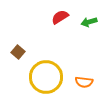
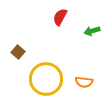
red semicircle: rotated 30 degrees counterclockwise
green arrow: moved 3 px right, 9 px down
yellow circle: moved 2 px down
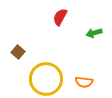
green arrow: moved 2 px right, 2 px down
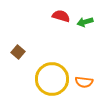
red semicircle: moved 1 px right, 1 px up; rotated 78 degrees clockwise
green arrow: moved 9 px left, 11 px up
yellow circle: moved 6 px right
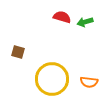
red semicircle: moved 1 px right, 1 px down
brown square: rotated 24 degrees counterclockwise
orange semicircle: moved 5 px right
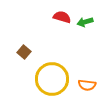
brown square: moved 6 px right; rotated 24 degrees clockwise
orange semicircle: moved 2 px left, 3 px down
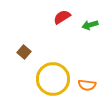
red semicircle: rotated 48 degrees counterclockwise
green arrow: moved 5 px right, 3 px down
yellow circle: moved 1 px right
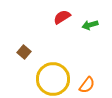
orange semicircle: rotated 60 degrees counterclockwise
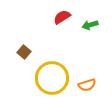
yellow circle: moved 1 px left, 1 px up
orange semicircle: rotated 36 degrees clockwise
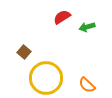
green arrow: moved 3 px left, 2 px down
yellow circle: moved 6 px left
orange semicircle: rotated 60 degrees clockwise
